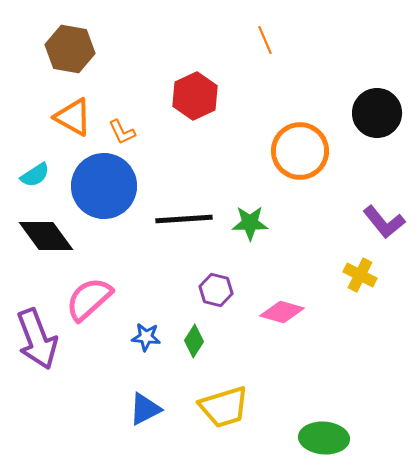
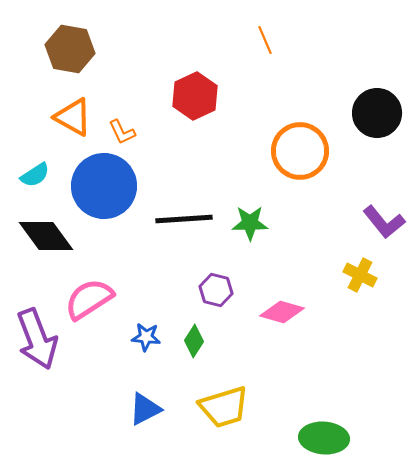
pink semicircle: rotated 9 degrees clockwise
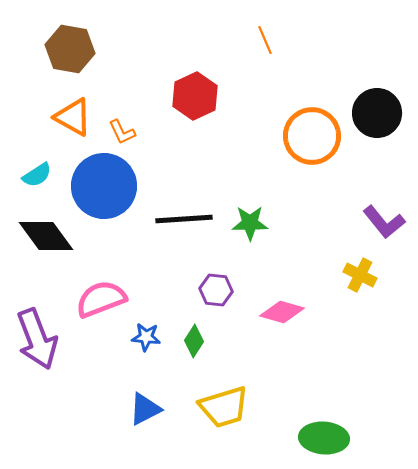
orange circle: moved 12 px right, 15 px up
cyan semicircle: moved 2 px right
purple hexagon: rotated 8 degrees counterclockwise
pink semicircle: moved 12 px right; rotated 12 degrees clockwise
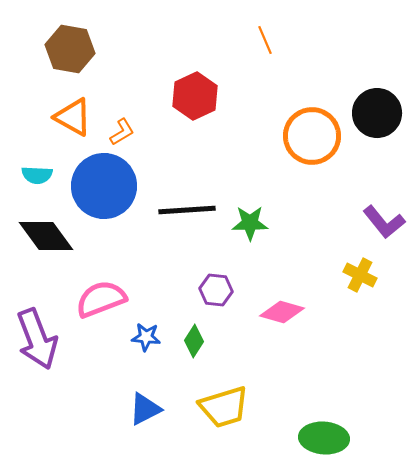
orange L-shape: rotated 96 degrees counterclockwise
cyan semicircle: rotated 36 degrees clockwise
black line: moved 3 px right, 9 px up
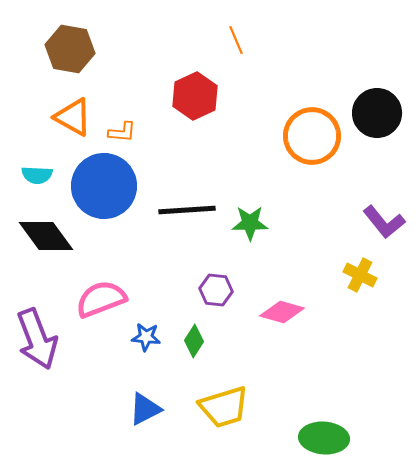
orange line: moved 29 px left
orange L-shape: rotated 36 degrees clockwise
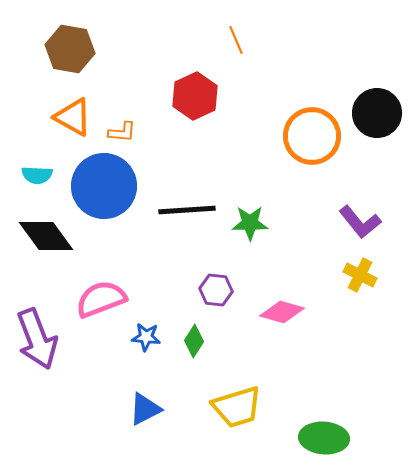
purple L-shape: moved 24 px left
yellow trapezoid: moved 13 px right
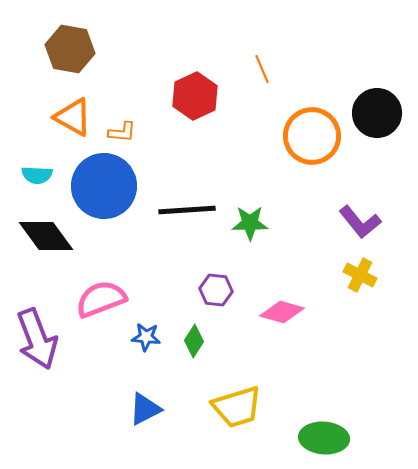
orange line: moved 26 px right, 29 px down
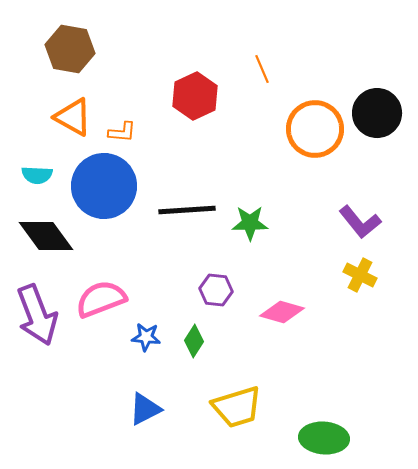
orange circle: moved 3 px right, 7 px up
purple arrow: moved 24 px up
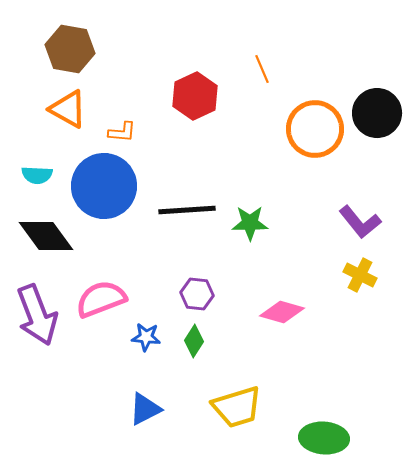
orange triangle: moved 5 px left, 8 px up
purple hexagon: moved 19 px left, 4 px down
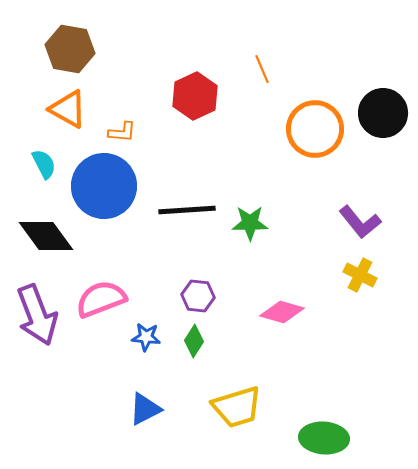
black circle: moved 6 px right
cyan semicircle: moved 7 px right, 11 px up; rotated 120 degrees counterclockwise
purple hexagon: moved 1 px right, 2 px down
